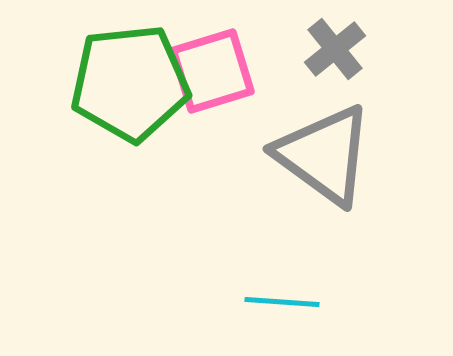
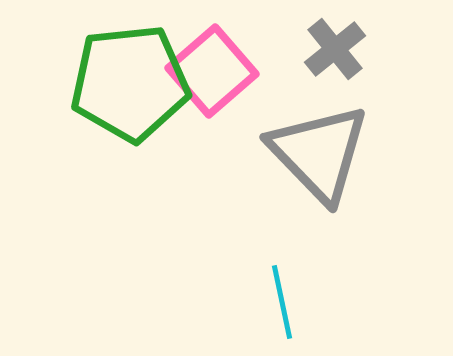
pink square: rotated 24 degrees counterclockwise
gray triangle: moved 5 px left, 2 px up; rotated 10 degrees clockwise
cyan line: rotated 74 degrees clockwise
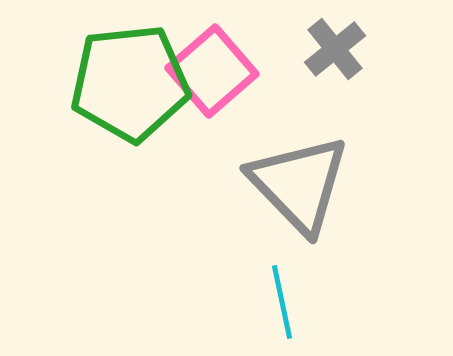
gray triangle: moved 20 px left, 31 px down
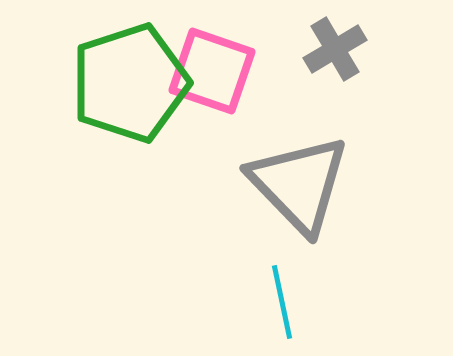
gray cross: rotated 8 degrees clockwise
pink square: rotated 30 degrees counterclockwise
green pentagon: rotated 12 degrees counterclockwise
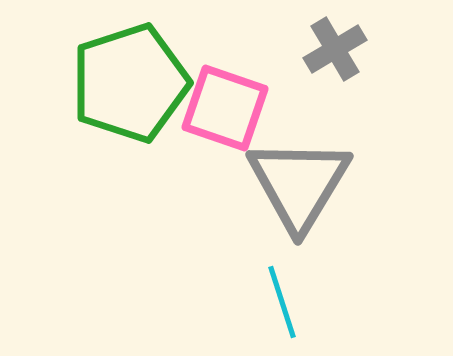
pink square: moved 13 px right, 37 px down
gray triangle: rotated 15 degrees clockwise
cyan line: rotated 6 degrees counterclockwise
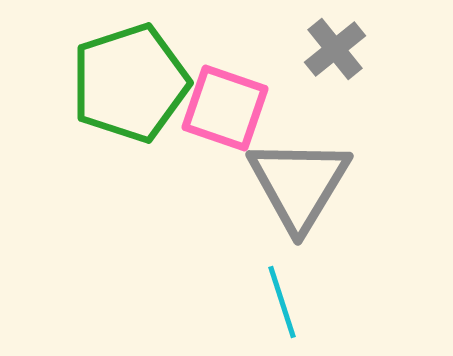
gray cross: rotated 8 degrees counterclockwise
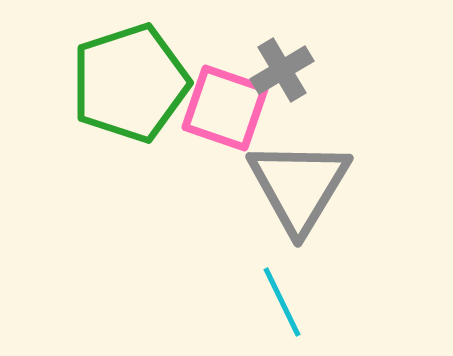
gray cross: moved 53 px left, 21 px down; rotated 8 degrees clockwise
gray triangle: moved 2 px down
cyan line: rotated 8 degrees counterclockwise
